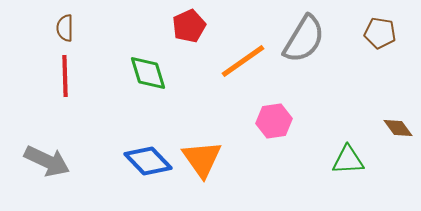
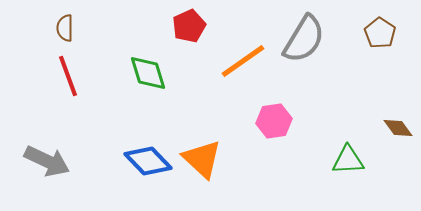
brown pentagon: rotated 24 degrees clockwise
red line: moved 3 px right; rotated 18 degrees counterclockwise
orange triangle: rotated 12 degrees counterclockwise
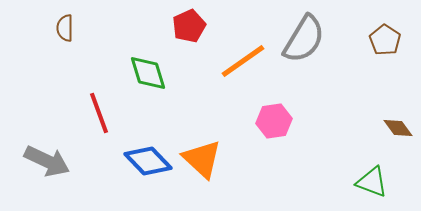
brown pentagon: moved 5 px right, 7 px down
red line: moved 31 px right, 37 px down
green triangle: moved 24 px right, 22 px down; rotated 24 degrees clockwise
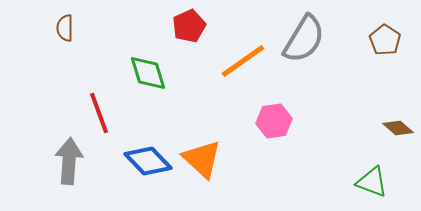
brown diamond: rotated 12 degrees counterclockwise
gray arrow: moved 22 px right; rotated 111 degrees counterclockwise
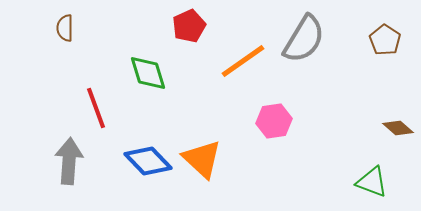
red line: moved 3 px left, 5 px up
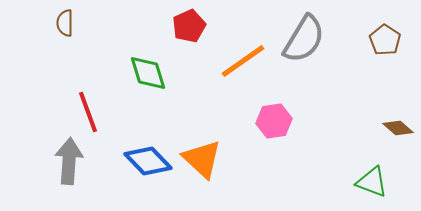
brown semicircle: moved 5 px up
red line: moved 8 px left, 4 px down
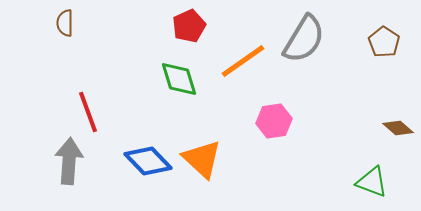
brown pentagon: moved 1 px left, 2 px down
green diamond: moved 31 px right, 6 px down
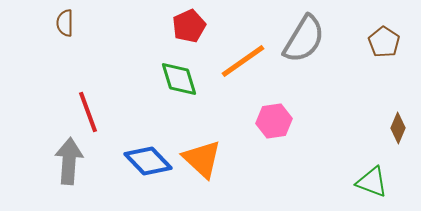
brown diamond: rotated 72 degrees clockwise
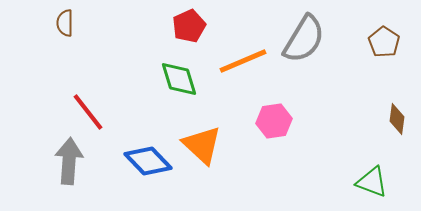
orange line: rotated 12 degrees clockwise
red line: rotated 18 degrees counterclockwise
brown diamond: moved 1 px left, 9 px up; rotated 16 degrees counterclockwise
orange triangle: moved 14 px up
